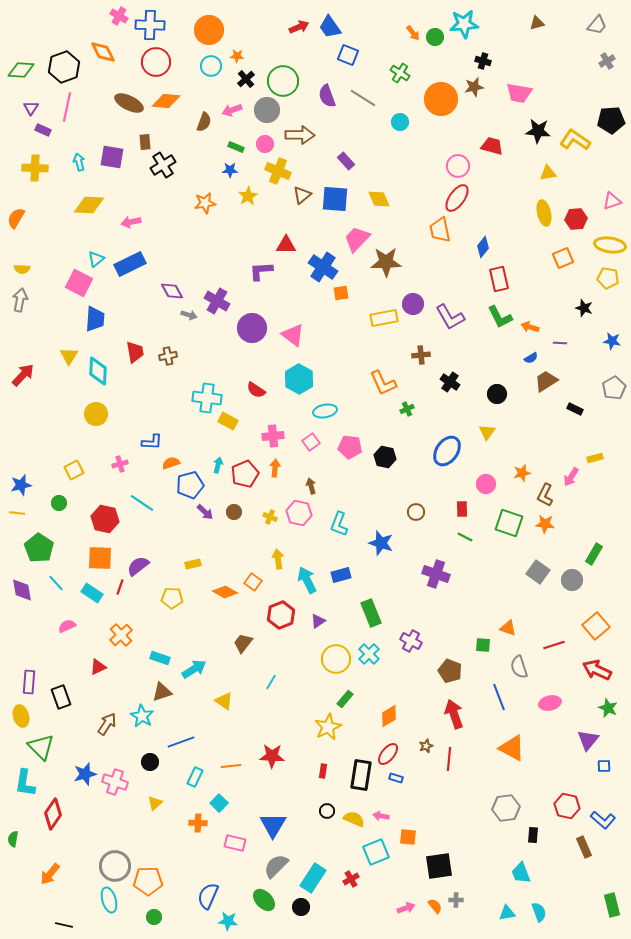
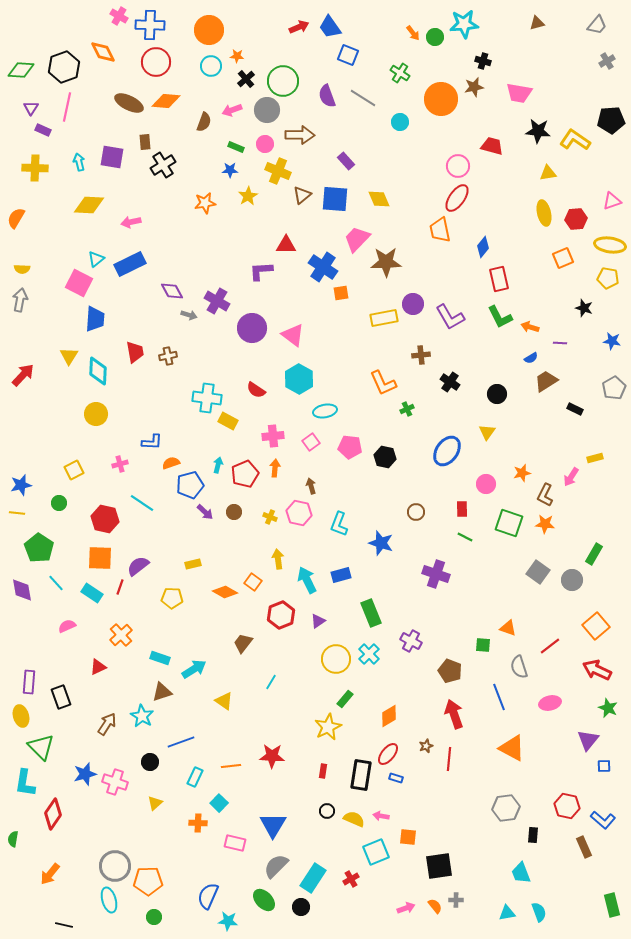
red line at (554, 645): moved 4 px left, 1 px down; rotated 20 degrees counterclockwise
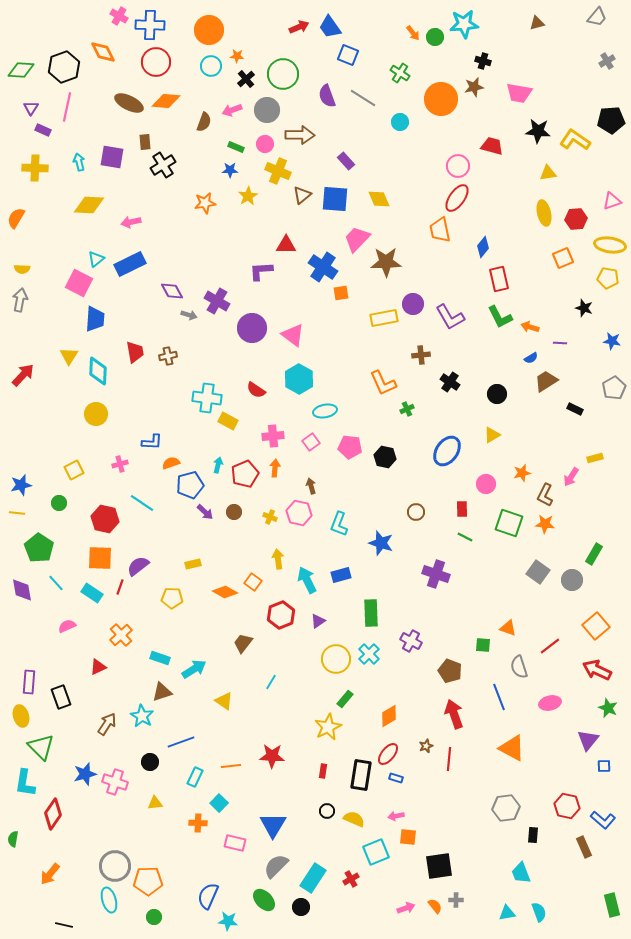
gray trapezoid at (597, 25): moved 8 px up
green circle at (283, 81): moved 7 px up
yellow triangle at (487, 432): moved 5 px right, 3 px down; rotated 24 degrees clockwise
green rectangle at (371, 613): rotated 20 degrees clockwise
yellow triangle at (155, 803): rotated 35 degrees clockwise
pink arrow at (381, 816): moved 15 px right; rotated 21 degrees counterclockwise
